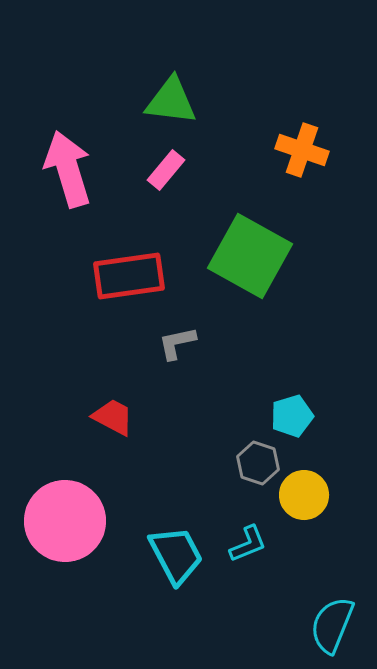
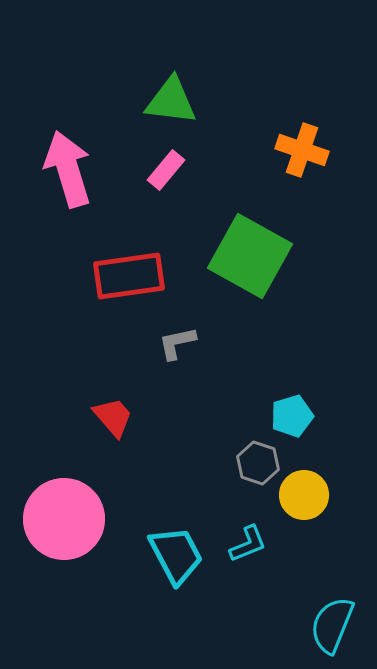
red trapezoid: rotated 21 degrees clockwise
pink circle: moved 1 px left, 2 px up
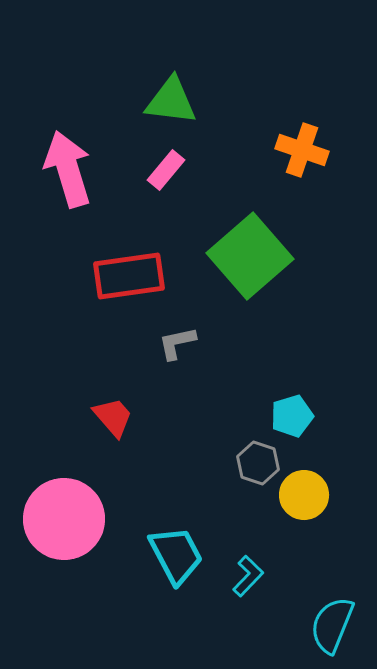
green square: rotated 20 degrees clockwise
cyan L-shape: moved 32 px down; rotated 24 degrees counterclockwise
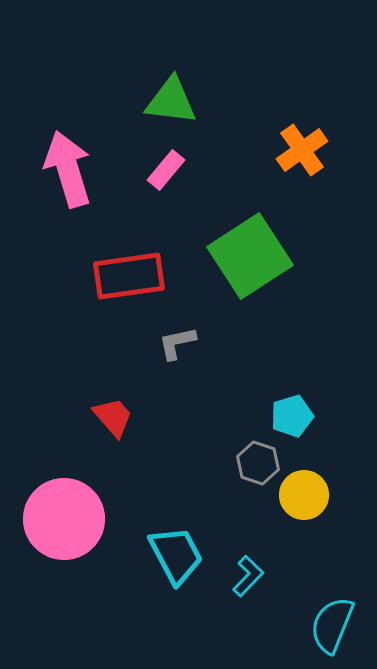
orange cross: rotated 36 degrees clockwise
green square: rotated 8 degrees clockwise
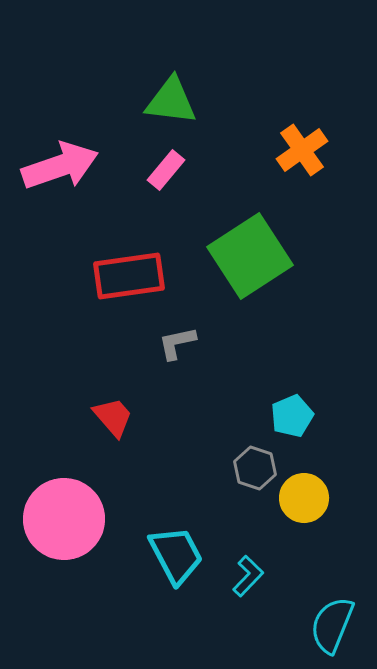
pink arrow: moved 8 px left, 3 px up; rotated 88 degrees clockwise
cyan pentagon: rotated 6 degrees counterclockwise
gray hexagon: moved 3 px left, 5 px down
yellow circle: moved 3 px down
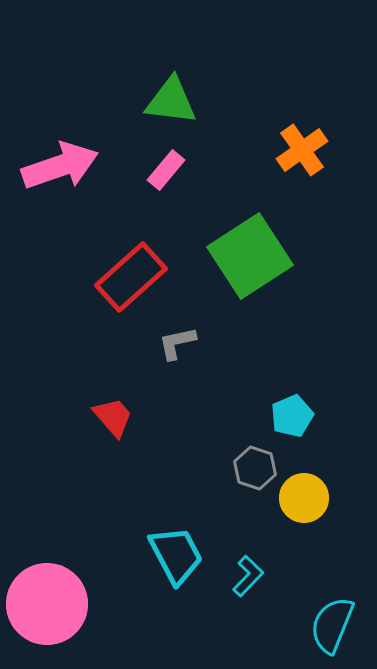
red rectangle: moved 2 px right, 1 px down; rotated 34 degrees counterclockwise
pink circle: moved 17 px left, 85 px down
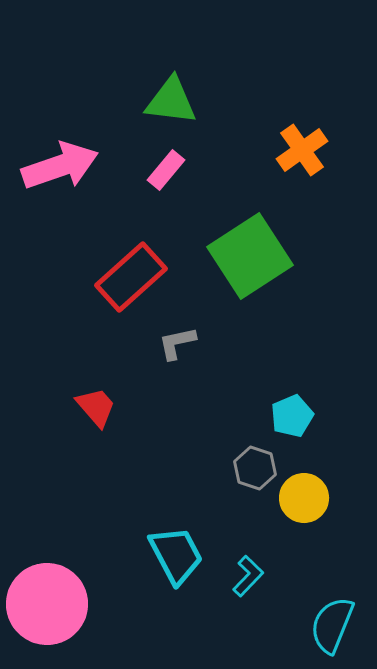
red trapezoid: moved 17 px left, 10 px up
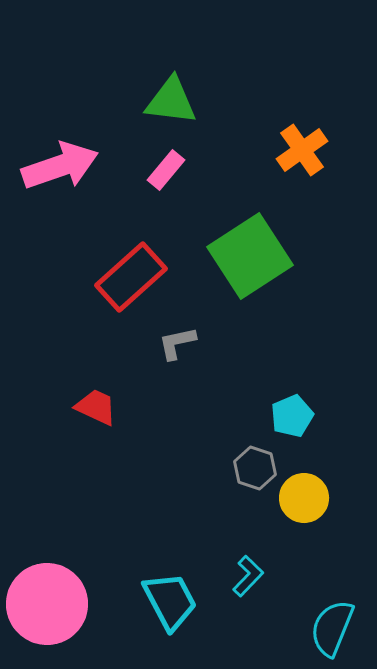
red trapezoid: rotated 24 degrees counterclockwise
cyan trapezoid: moved 6 px left, 46 px down
cyan semicircle: moved 3 px down
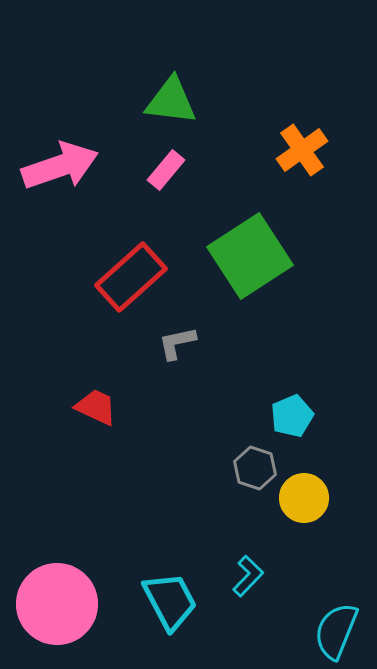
pink circle: moved 10 px right
cyan semicircle: moved 4 px right, 3 px down
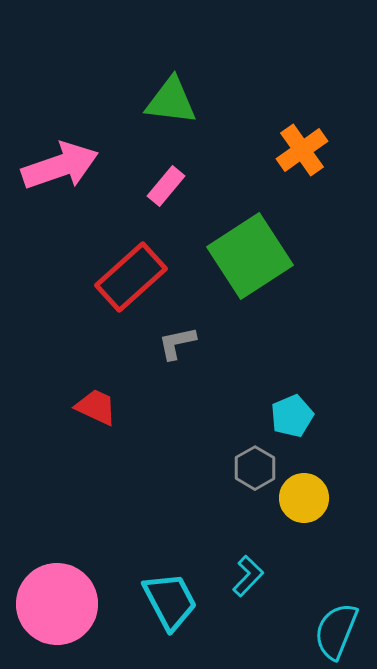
pink rectangle: moved 16 px down
gray hexagon: rotated 12 degrees clockwise
